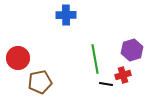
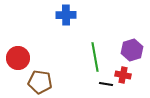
green line: moved 2 px up
red cross: rotated 28 degrees clockwise
brown pentagon: rotated 20 degrees clockwise
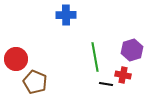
red circle: moved 2 px left, 1 px down
brown pentagon: moved 5 px left; rotated 15 degrees clockwise
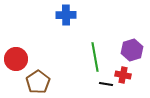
brown pentagon: moved 3 px right; rotated 15 degrees clockwise
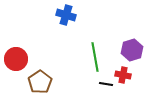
blue cross: rotated 18 degrees clockwise
brown pentagon: moved 2 px right
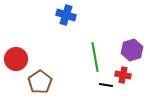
black line: moved 1 px down
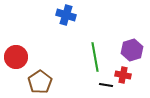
red circle: moved 2 px up
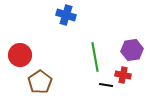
purple hexagon: rotated 10 degrees clockwise
red circle: moved 4 px right, 2 px up
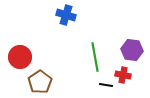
purple hexagon: rotated 15 degrees clockwise
red circle: moved 2 px down
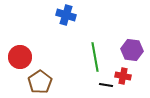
red cross: moved 1 px down
